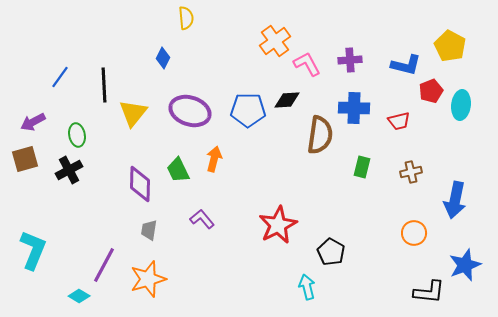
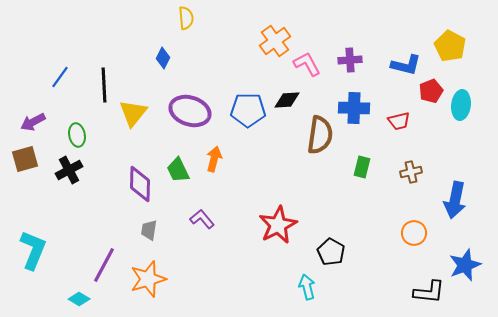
cyan diamond: moved 3 px down
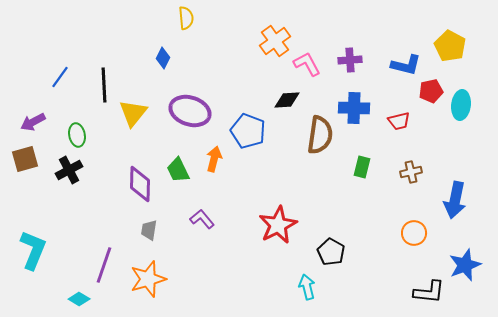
red pentagon: rotated 10 degrees clockwise
blue pentagon: moved 21 px down; rotated 20 degrees clockwise
purple line: rotated 9 degrees counterclockwise
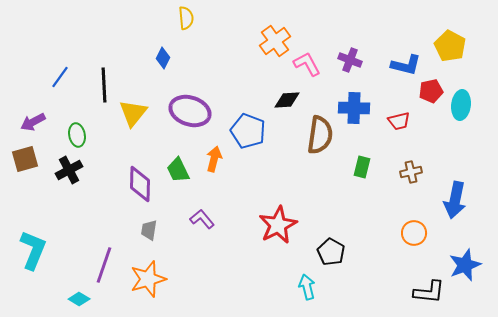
purple cross: rotated 25 degrees clockwise
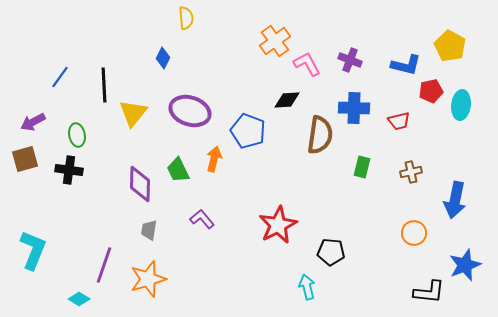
black cross: rotated 36 degrees clockwise
black pentagon: rotated 24 degrees counterclockwise
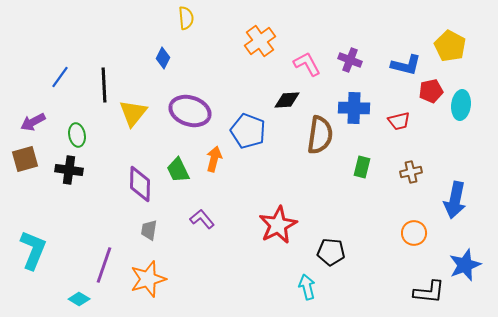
orange cross: moved 15 px left
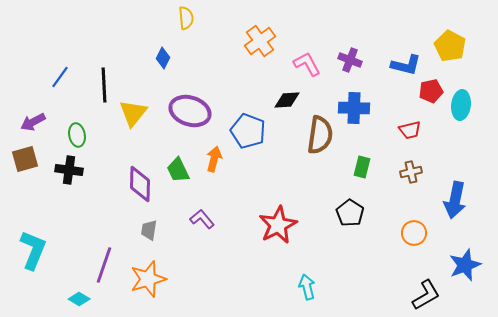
red trapezoid: moved 11 px right, 9 px down
black pentagon: moved 19 px right, 39 px up; rotated 28 degrees clockwise
black L-shape: moved 3 px left, 3 px down; rotated 36 degrees counterclockwise
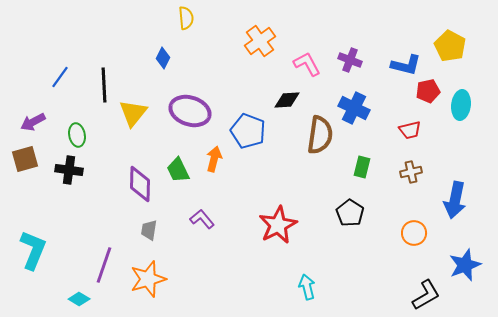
red pentagon: moved 3 px left
blue cross: rotated 24 degrees clockwise
